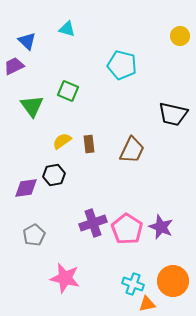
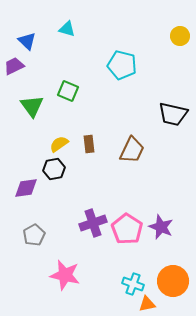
yellow semicircle: moved 3 px left, 3 px down
black hexagon: moved 6 px up
pink star: moved 3 px up
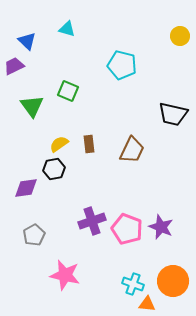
purple cross: moved 1 px left, 2 px up
pink pentagon: rotated 12 degrees counterclockwise
orange triangle: rotated 18 degrees clockwise
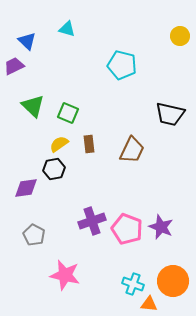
green square: moved 22 px down
green triangle: moved 1 px right; rotated 10 degrees counterclockwise
black trapezoid: moved 3 px left
gray pentagon: rotated 15 degrees counterclockwise
orange triangle: moved 2 px right
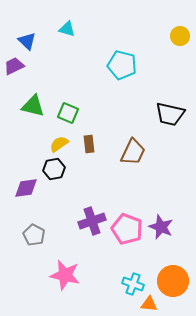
green triangle: rotated 30 degrees counterclockwise
brown trapezoid: moved 1 px right, 2 px down
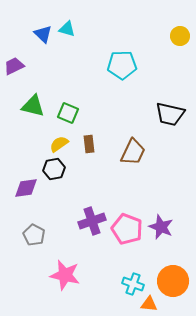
blue triangle: moved 16 px right, 7 px up
cyan pentagon: rotated 16 degrees counterclockwise
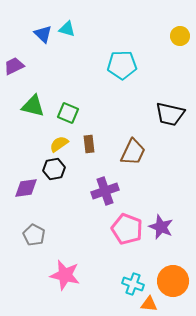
purple cross: moved 13 px right, 30 px up
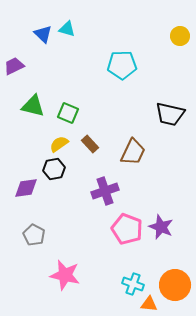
brown rectangle: moved 1 px right; rotated 36 degrees counterclockwise
orange circle: moved 2 px right, 4 px down
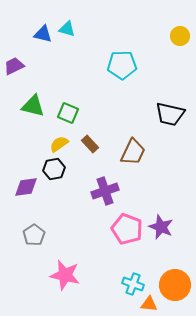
blue triangle: rotated 30 degrees counterclockwise
purple diamond: moved 1 px up
gray pentagon: rotated 10 degrees clockwise
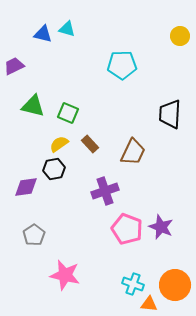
black trapezoid: rotated 80 degrees clockwise
